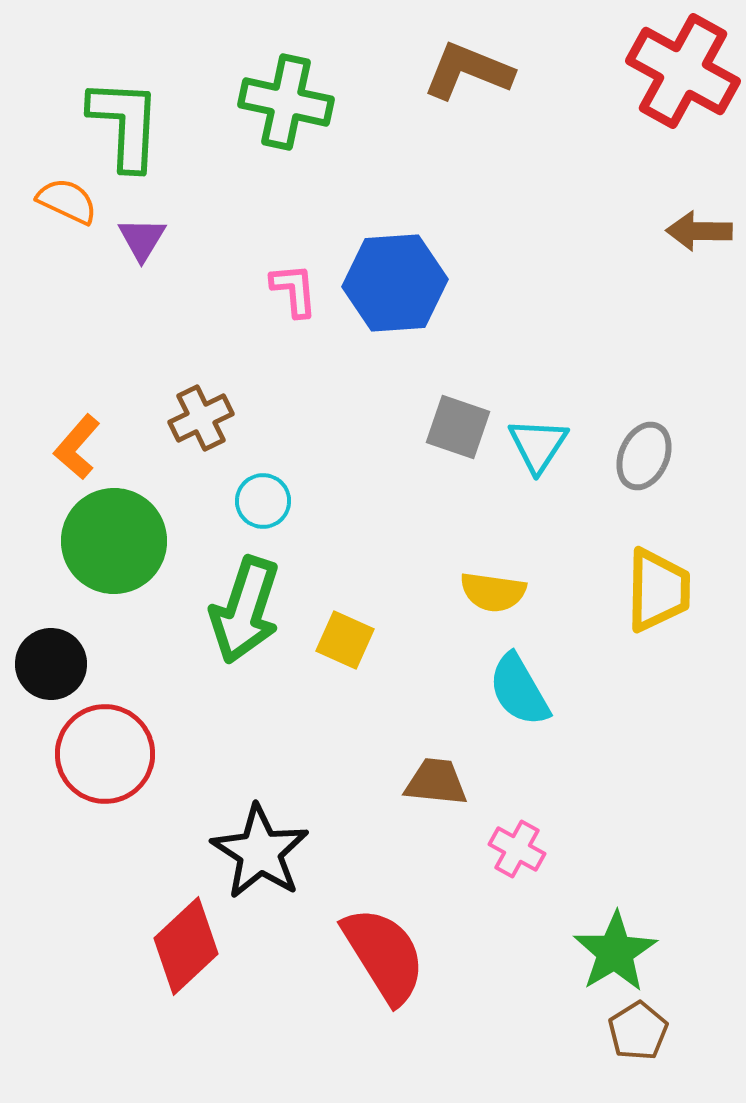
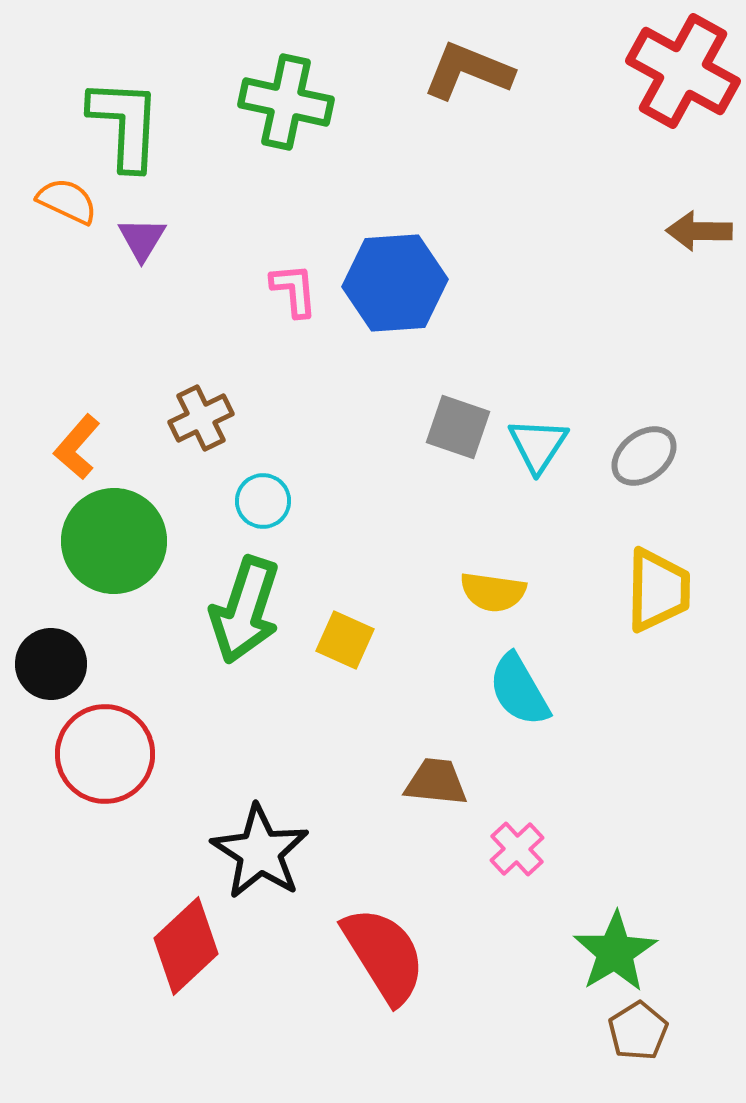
gray ellipse: rotated 28 degrees clockwise
pink cross: rotated 18 degrees clockwise
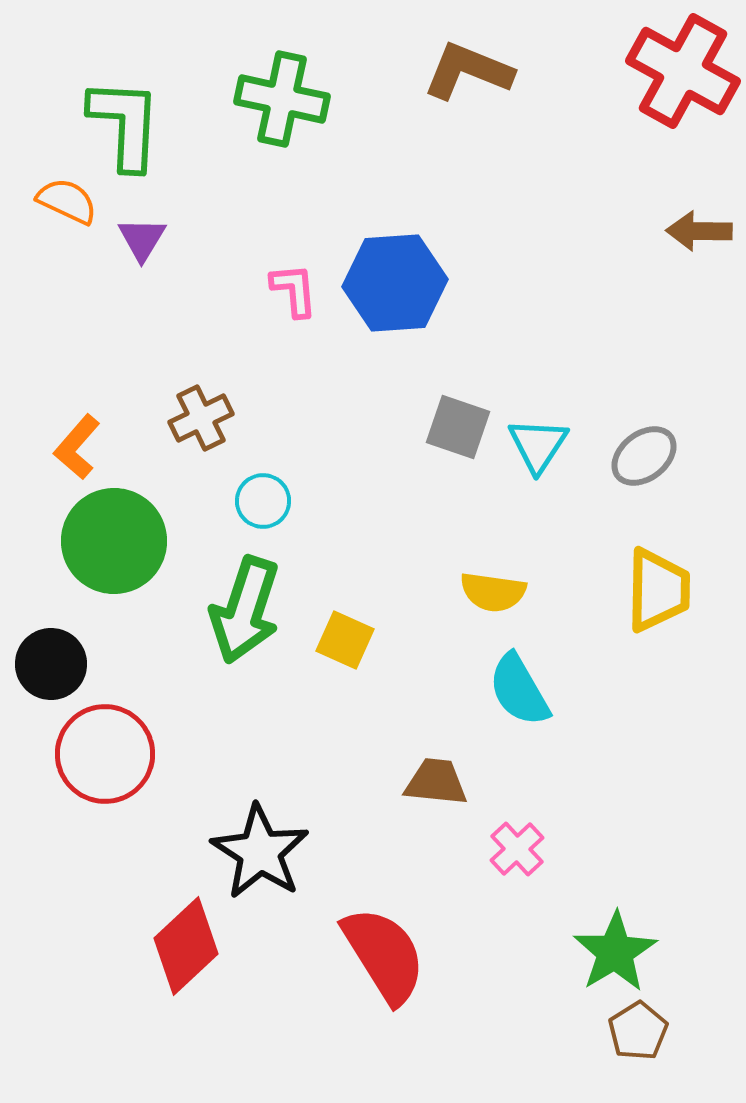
green cross: moved 4 px left, 3 px up
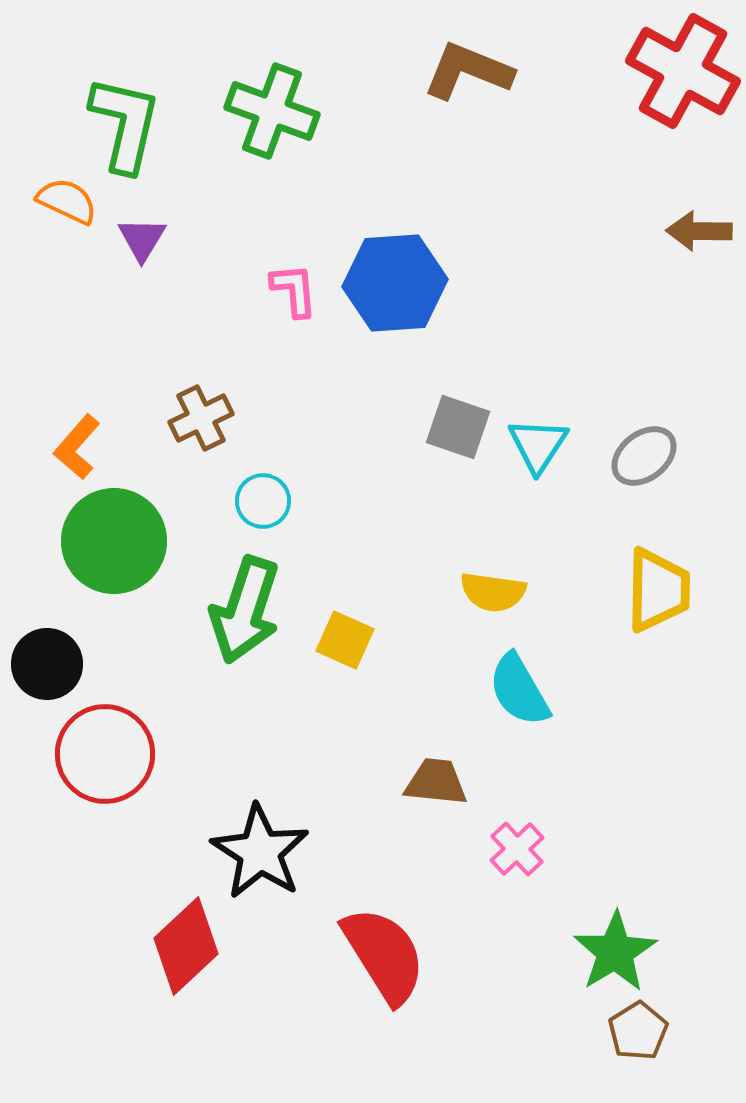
green cross: moved 10 px left, 12 px down; rotated 8 degrees clockwise
green L-shape: rotated 10 degrees clockwise
black circle: moved 4 px left
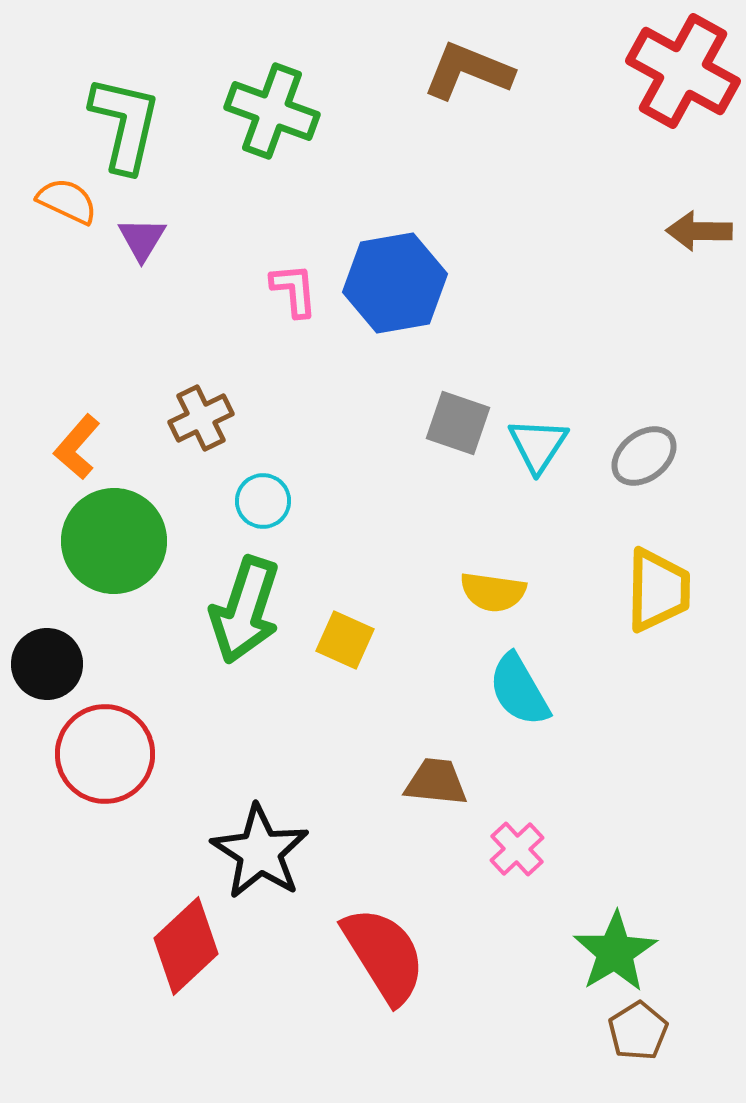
blue hexagon: rotated 6 degrees counterclockwise
gray square: moved 4 px up
